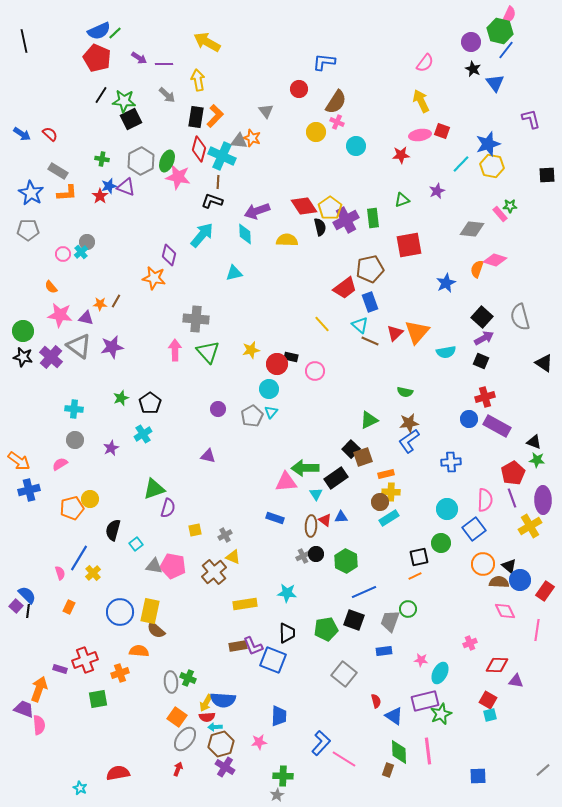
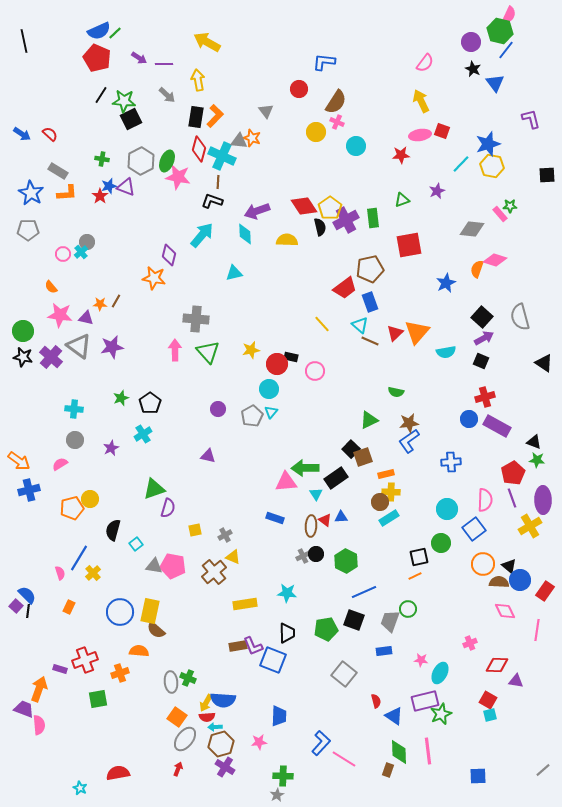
green semicircle at (405, 392): moved 9 px left
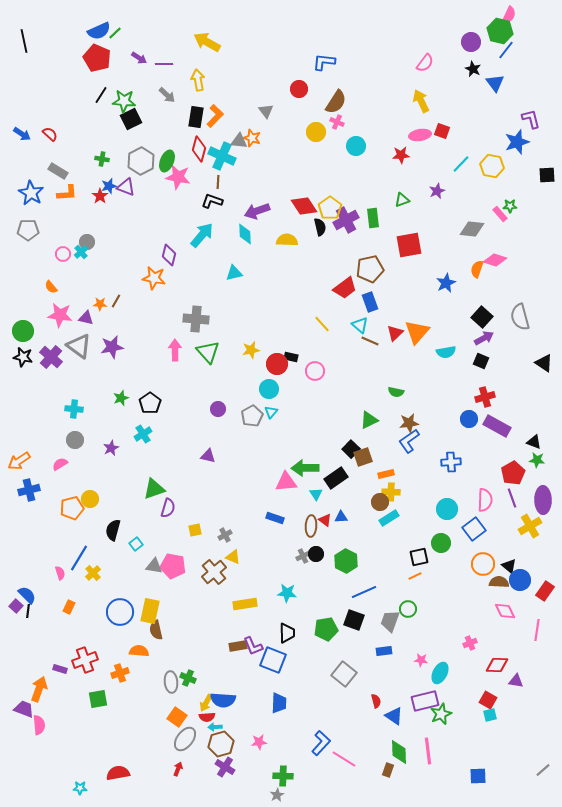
blue star at (488, 144): moved 29 px right, 2 px up
orange arrow at (19, 461): rotated 110 degrees clockwise
brown semicircle at (156, 630): rotated 36 degrees clockwise
blue trapezoid at (279, 716): moved 13 px up
cyan star at (80, 788): rotated 24 degrees counterclockwise
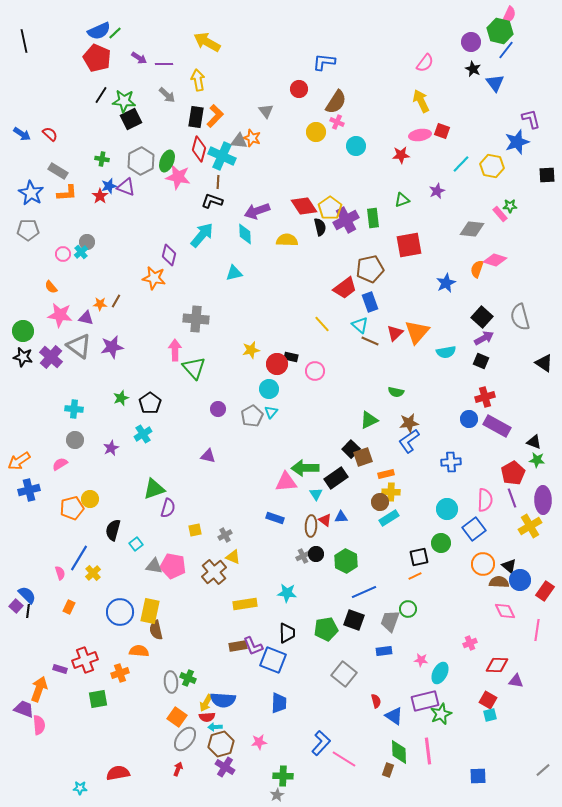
green triangle at (208, 352): moved 14 px left, 16 px down
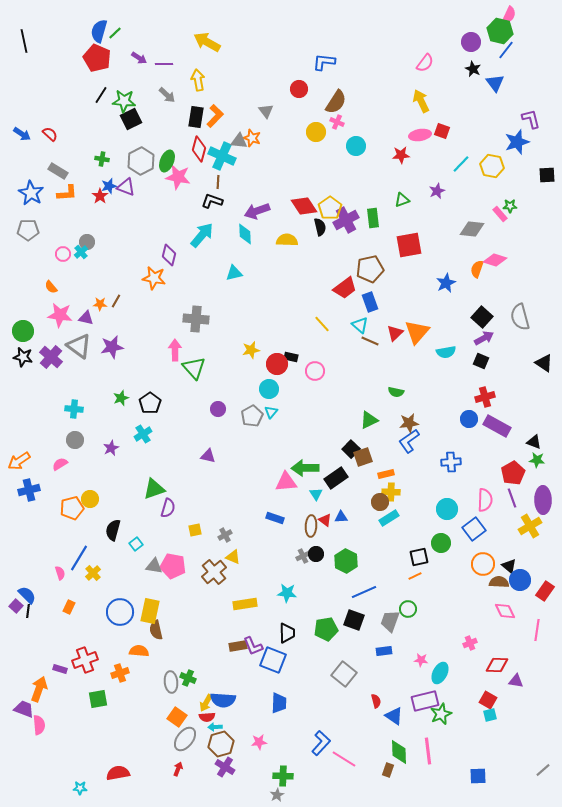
blue semicircle at (99, 31): rotated 130 degrees clockwise
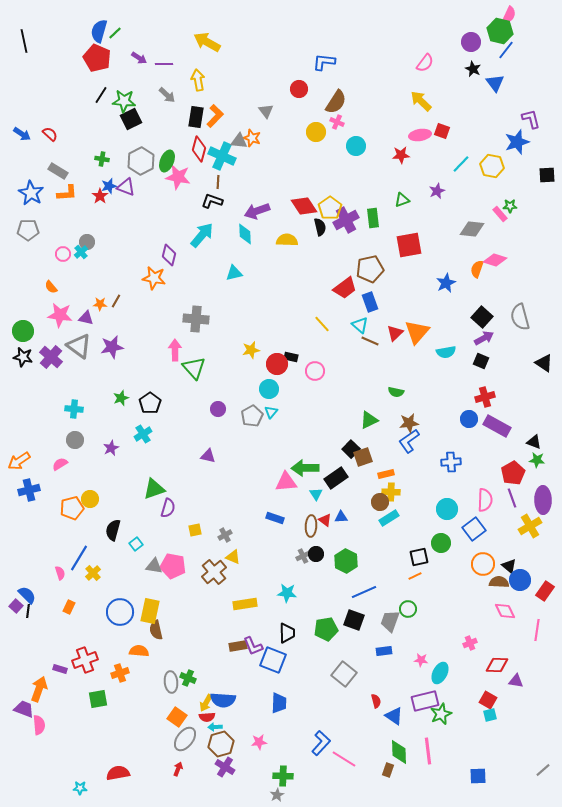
yellow arrow at (421, 101): rotated 20 degrees counterclockwise
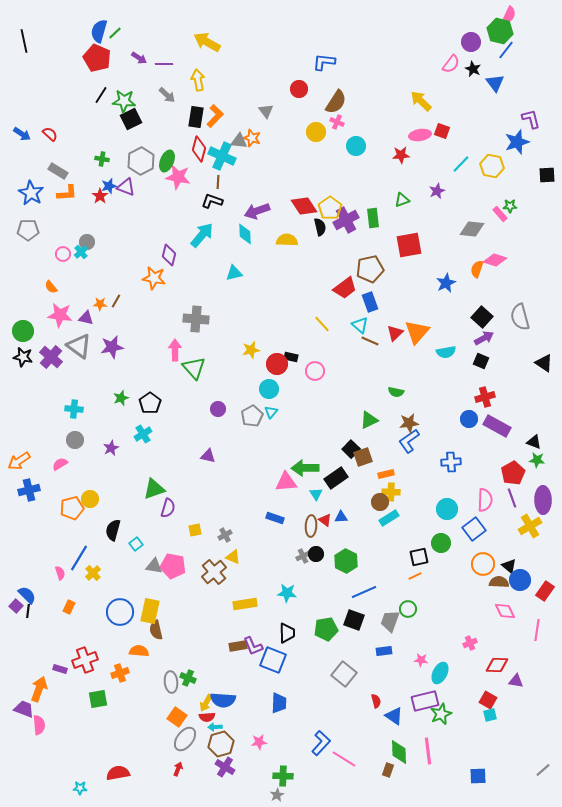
pink semicircle at (425, 63): moved 26 px right, 1 px down
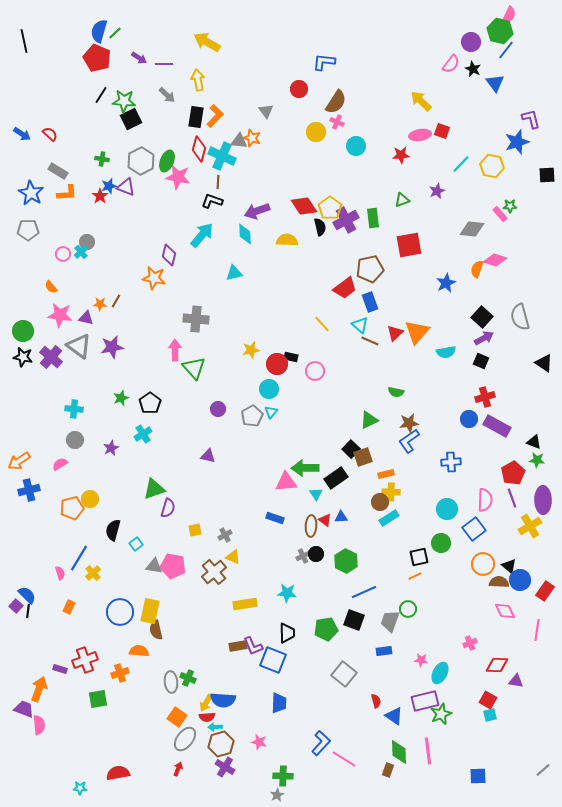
pink star at (259, 742): rotated 21 degrees clockwise
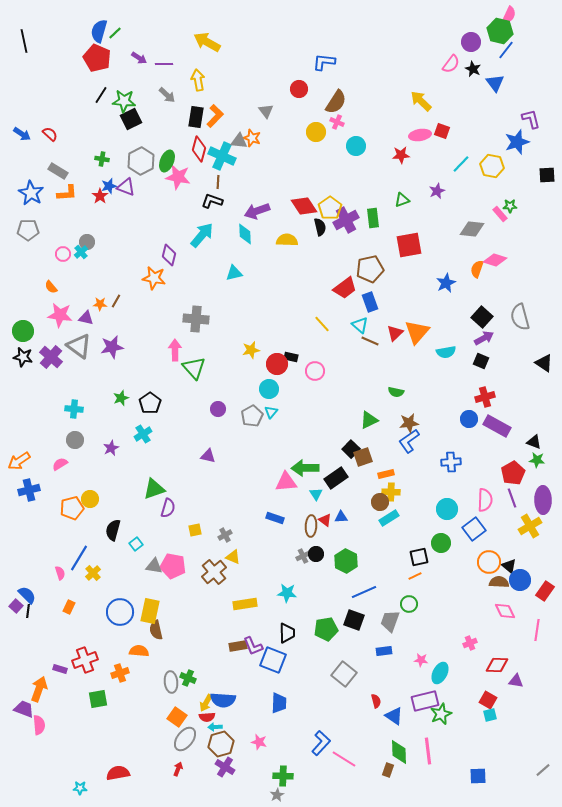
orange circle at (483, 564): moved 6 px right, 2 px up
green circle at (408, 609): moved 1 px right, 5 px up
